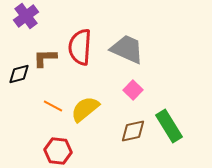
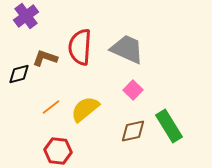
brown L-shape: rotated 20 degrees clockwise
orange line: moved 2 px left, 1 px down; rotated 66 degrees counterclockwise
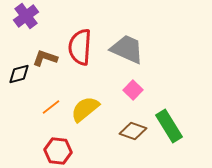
brown diamond: rotated 32 degrees clockwise
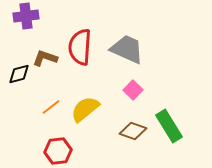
purple cross: rotated 30 degrees clockwise
red hexagon: rotated 12 degrees counterclockwise
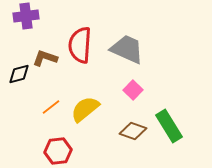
red semicircle: moved 2 px up
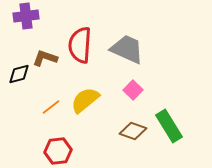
yellow semicircle: moved 9 px up
